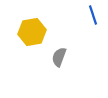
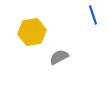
gray semicircle: rotated 42 degrees clockwise
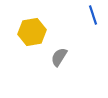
gray semicircle: rotated 30 degrees counterclockwise
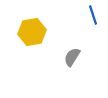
gray semicircle: moved 13 px right
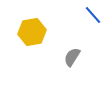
blue line: rotated 24 degrees counterclockwise
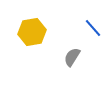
blue line: moved 13 px down
